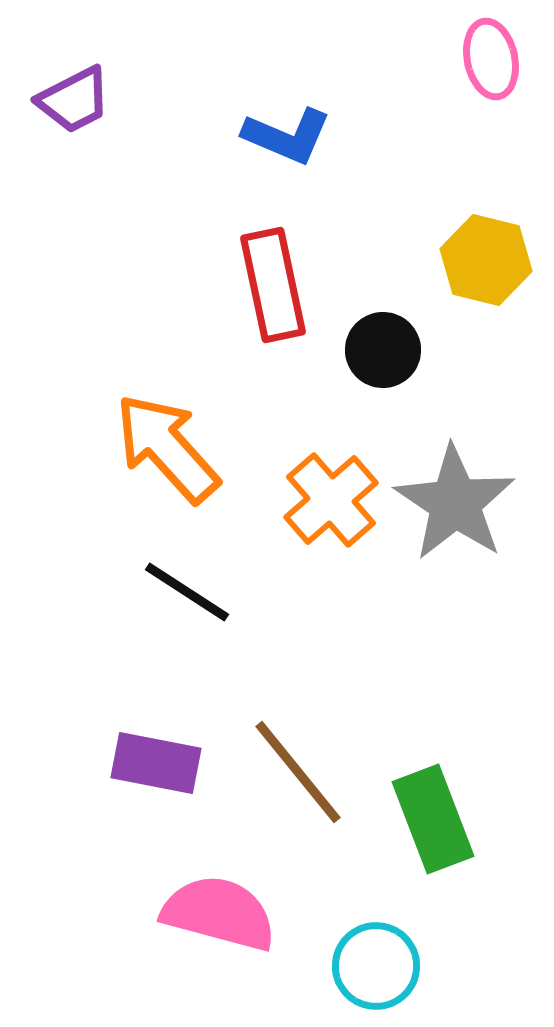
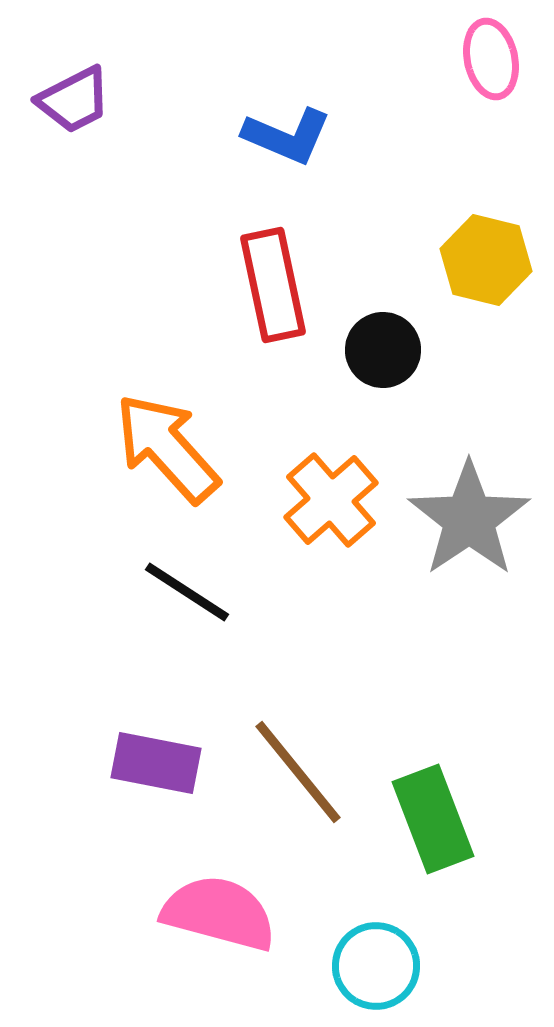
gray star: moved 14 px right, 16 px down; rotated 4 degrees clockwise
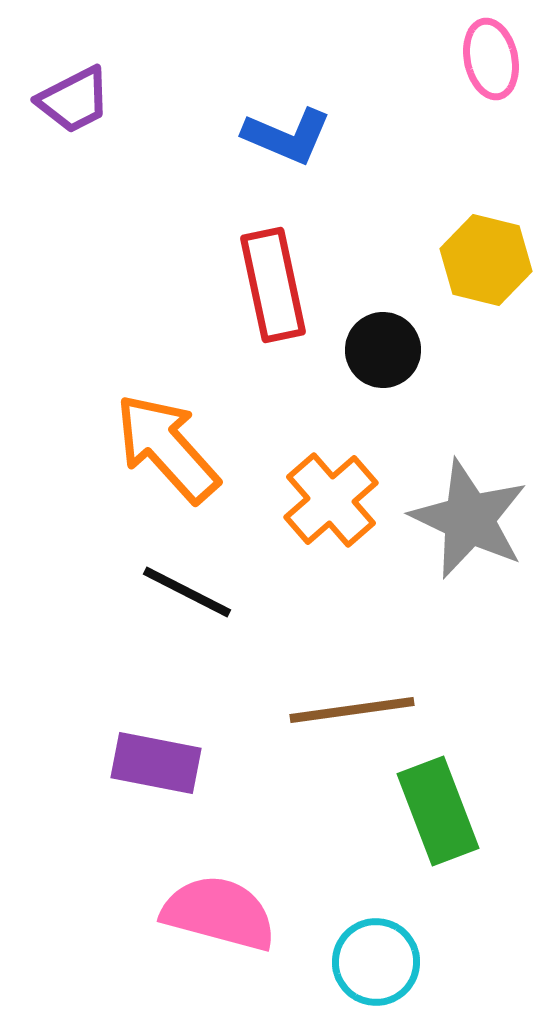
gray star: rotated 13 degrees counterclockwise
black line: rotated 6 degrees counterclockwise
brown line: moved 54 px right, 62 px up; rotated 59 degrees counterclockwise
green rectangle: moved 5 px right, 8 px up
cyan circle: moved 4 px up
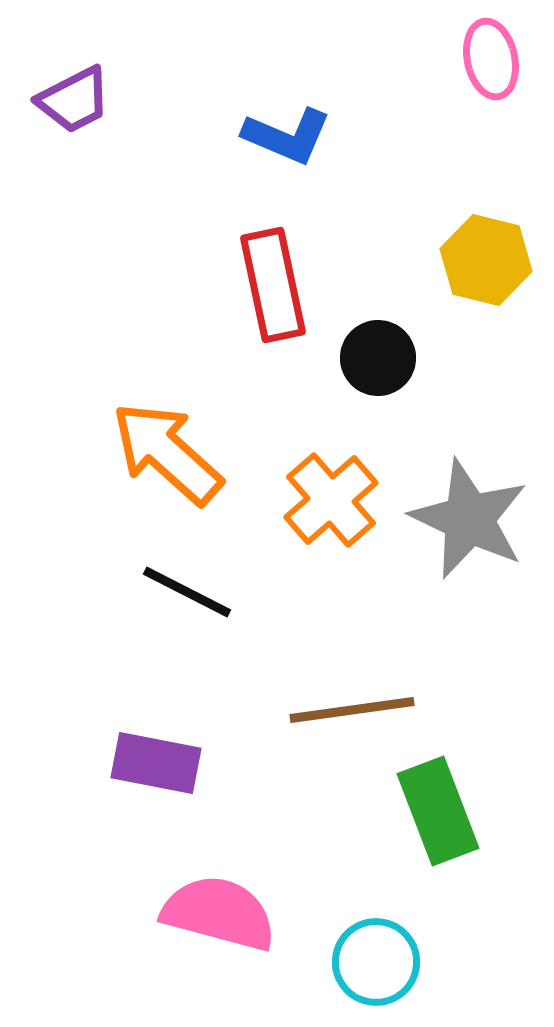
black circle: moved 5 px left, 8 px down
orange arrow: moved 5 px down; rotated 6 degrees counterclockwise
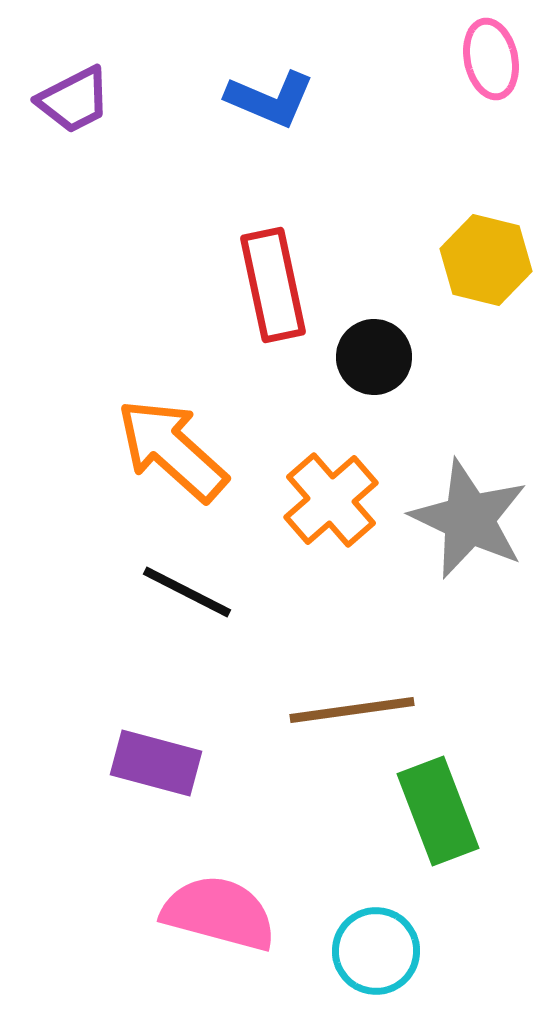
blue L-shape: moved 17 px left, 37 px up
black circle: moved 4 px left, 1 px up
orange arrow: moved 5 px right, 3 px up
purple rectangle: rotated 4 degrees clockwise
cyan circle: moved 11 px up
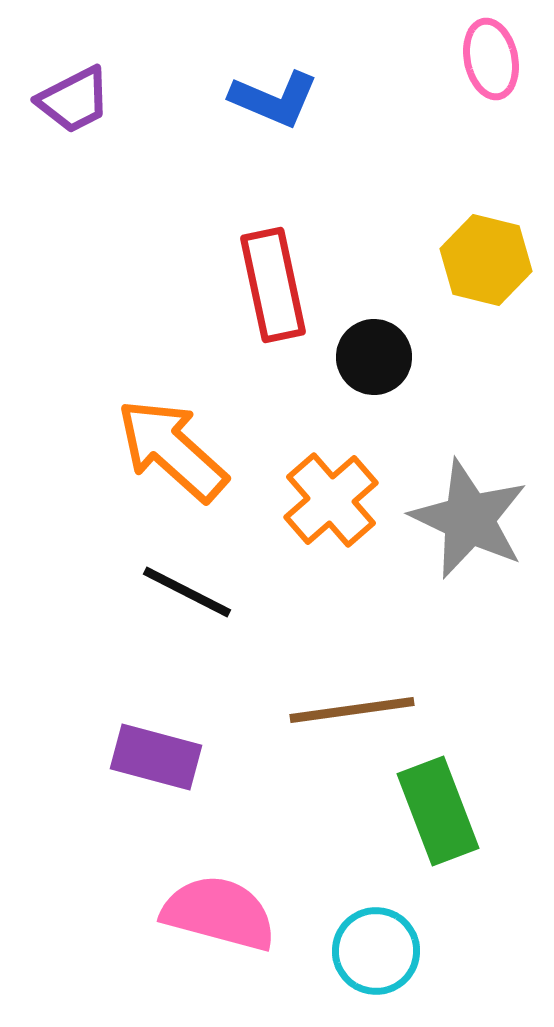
blue L-shape: moved 4 px right
purple rectangle: moved 6 px up
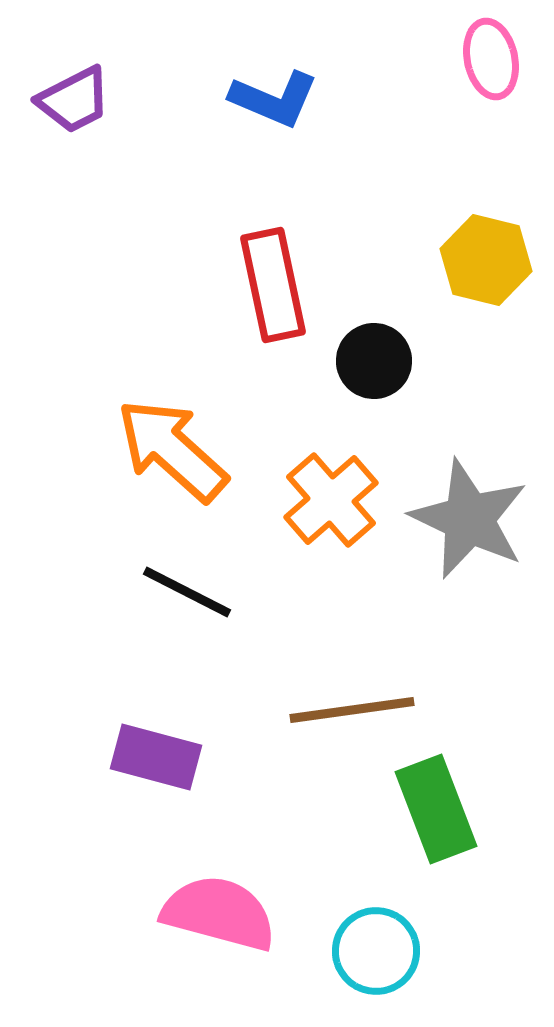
black circle: moved 4 px down
green rectangle: moved 2 px left, 2 px up
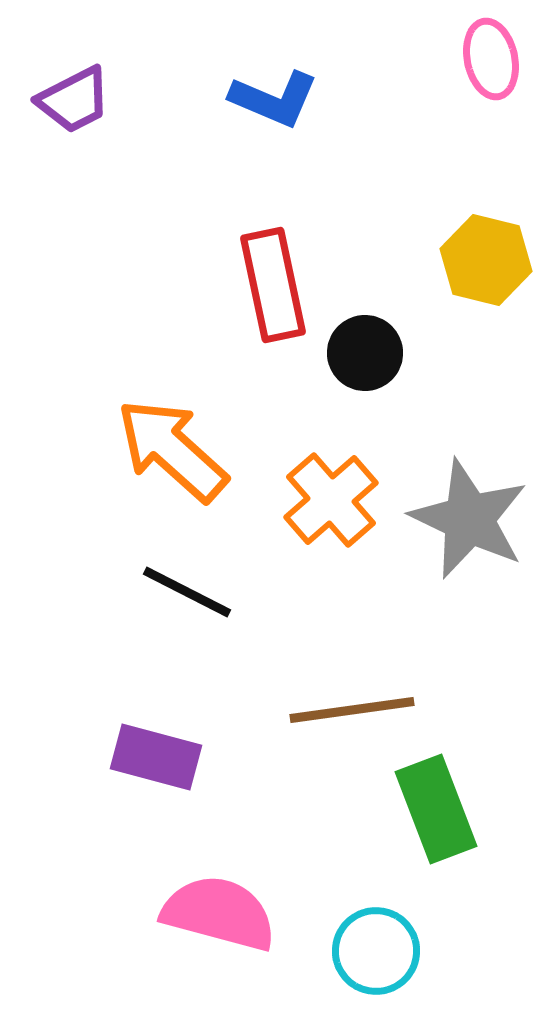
black circle: moved 9 px left, 8 px up
